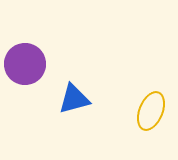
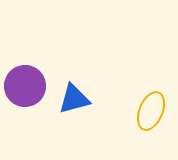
purple circle: moved 22 px down
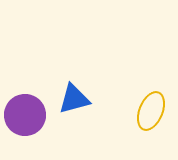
purple circle: moved 29 px down
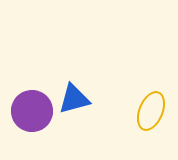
purple circle: moved 7 px right, 4 px up
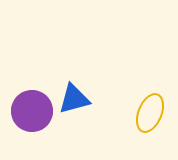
yellow ellipse: moved 1 px left, 2 px down
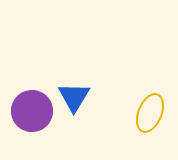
blue triangle: moved 2 px up; rotated 44 degrees counterclockwise
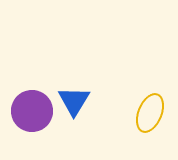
blue triangle: moved 4 px down
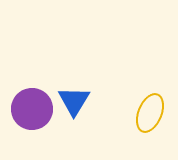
purple circle: moved 2 px up
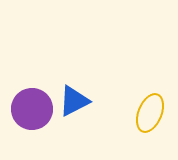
blue triangle: rotated 32 degrees clockwise
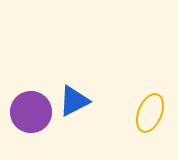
purple circle: moved 1 px left, 3 px down
